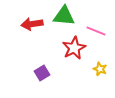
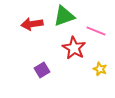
green triangle: rotated 25 degrees counterclockwise
red star: rotated 15 degrees counterclockwise
purple square: moved 3 px up
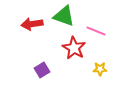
green triangle: rotated 40 degrees clockwise
yellow star: rotated 24 degrees counterclockwise
